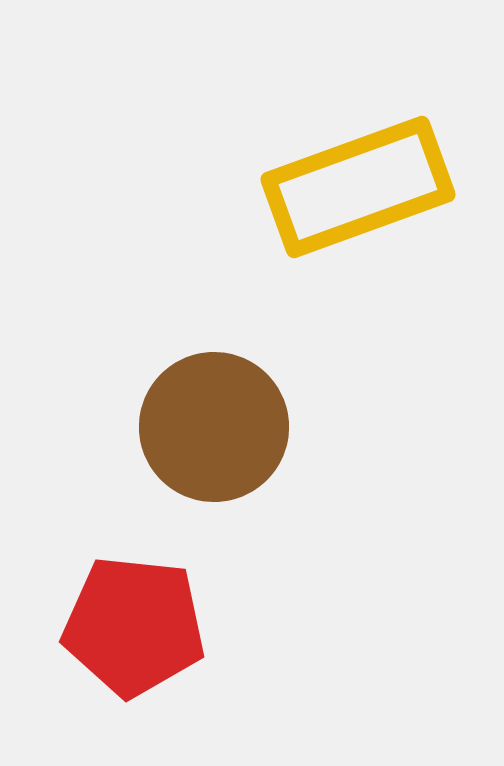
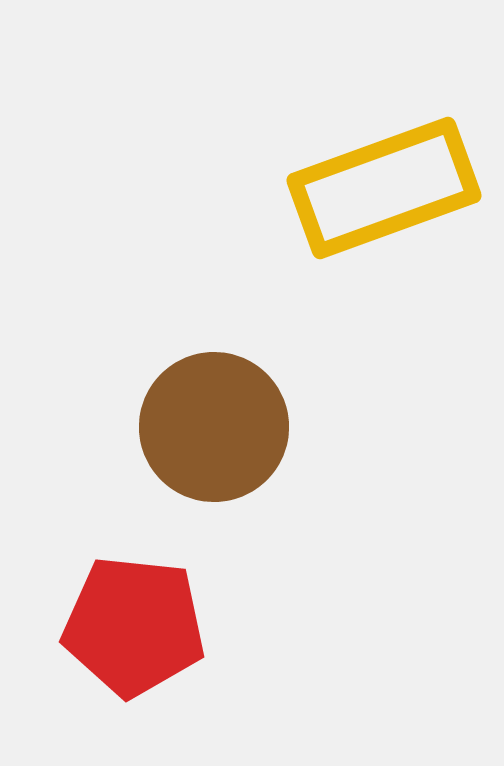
yellow rectangle: moved 26 px right, 1 px down
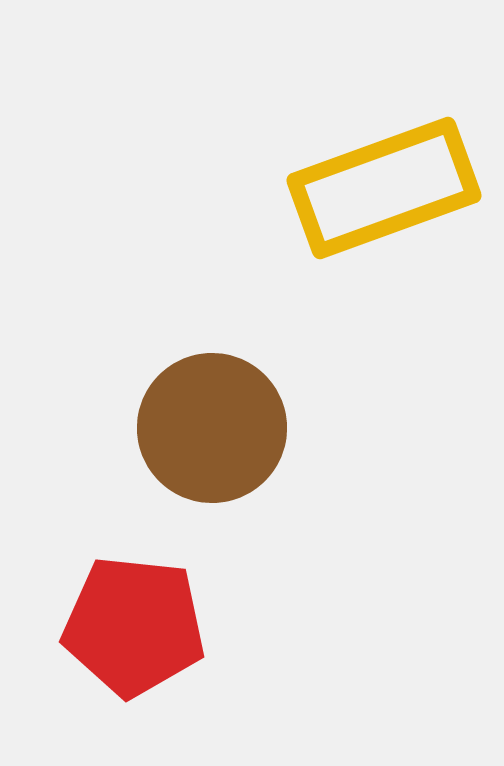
brown circle: moved 2 px left, 1 px down
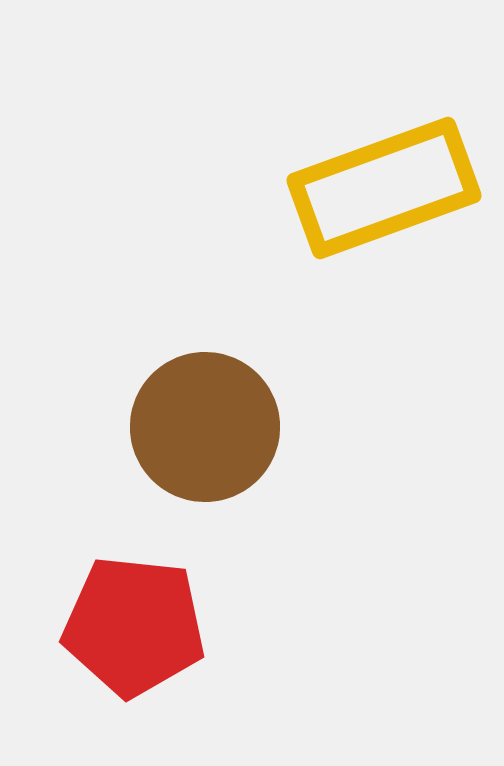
brown circle: moved 7 px left, 1 px up
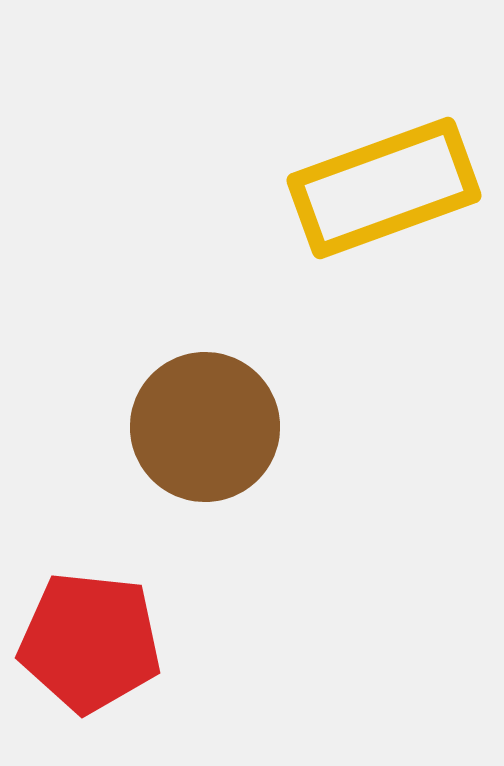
red pentagon: moved 44 px left, 16 px down
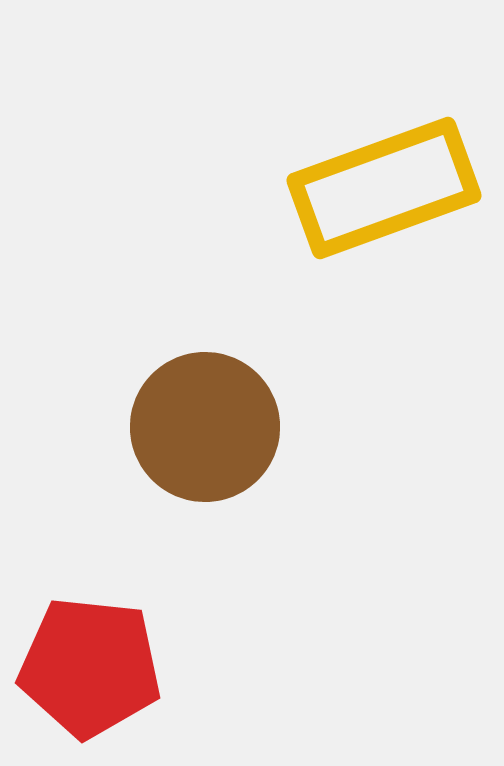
red pentagon: moved 25 px down
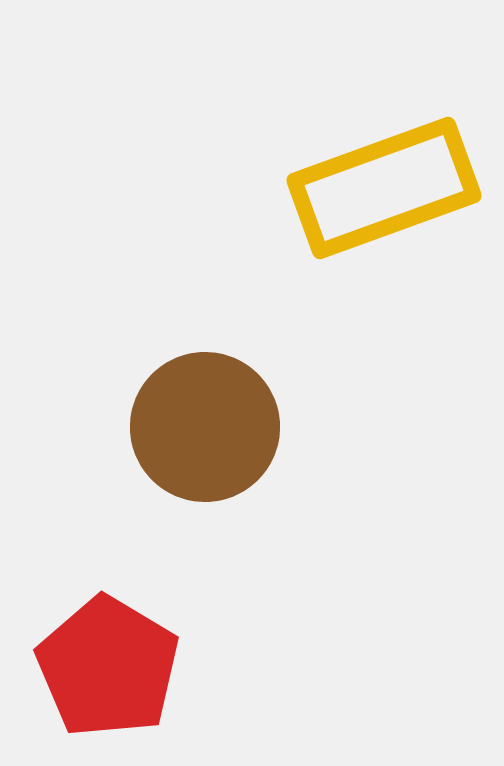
red pentagon: moved 18 px right; rotated 25 degrees clockwise
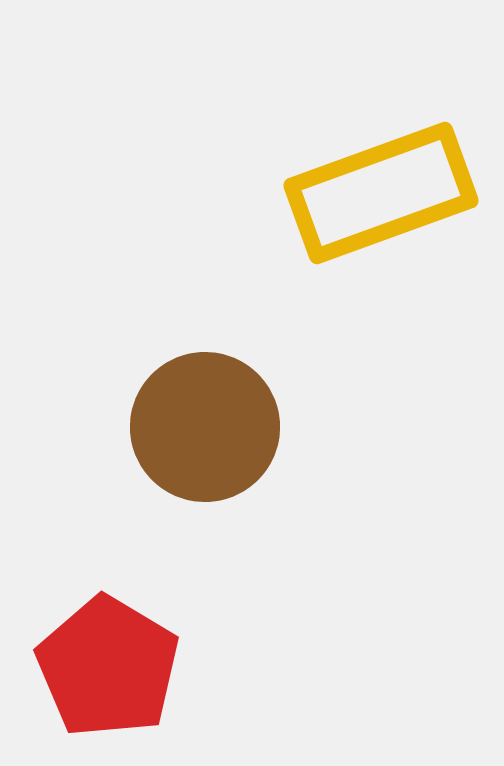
yellow rectangle: moved 3 px left, 5 px down
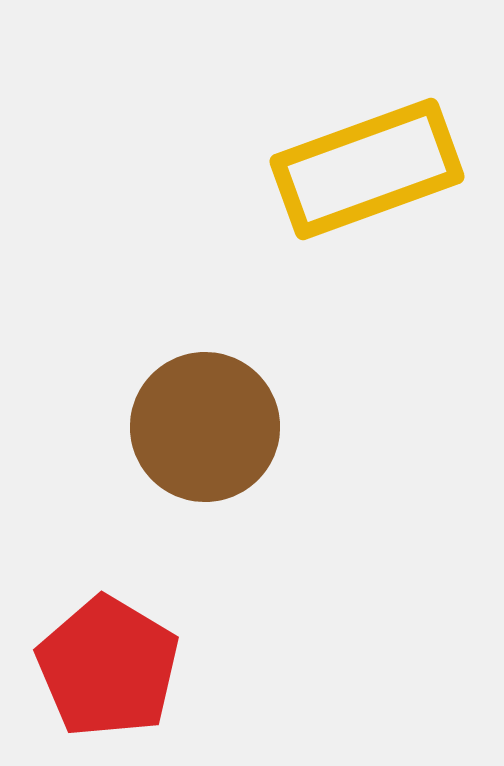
yellow rectangle: moved 14 px left, 24 px up
